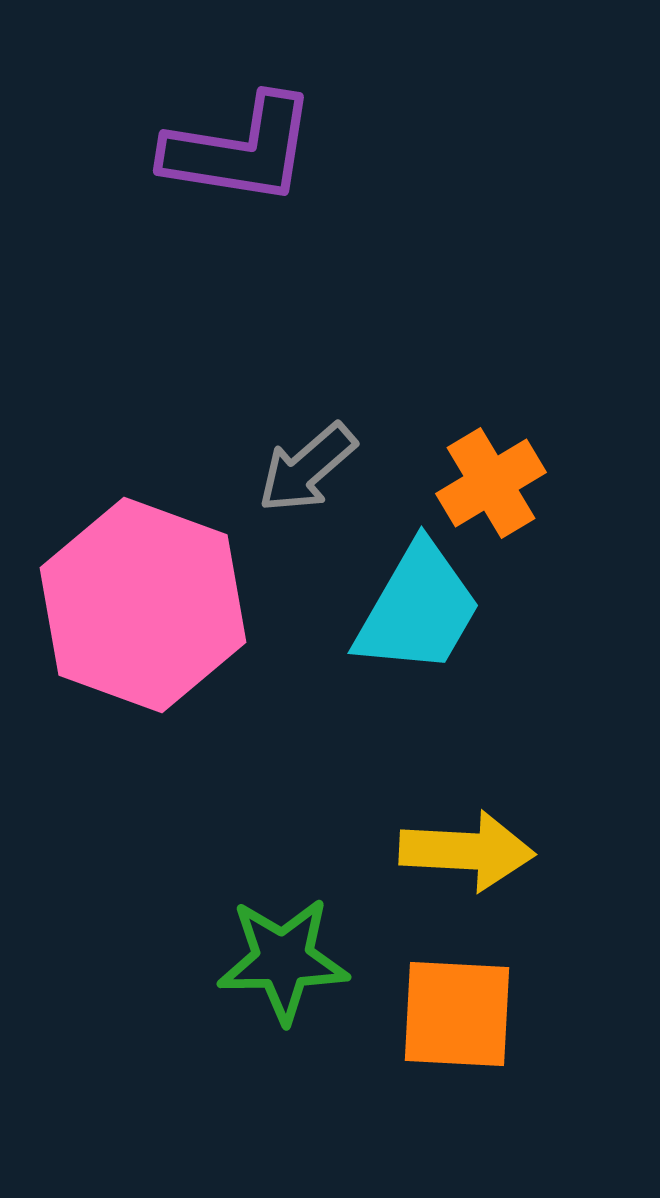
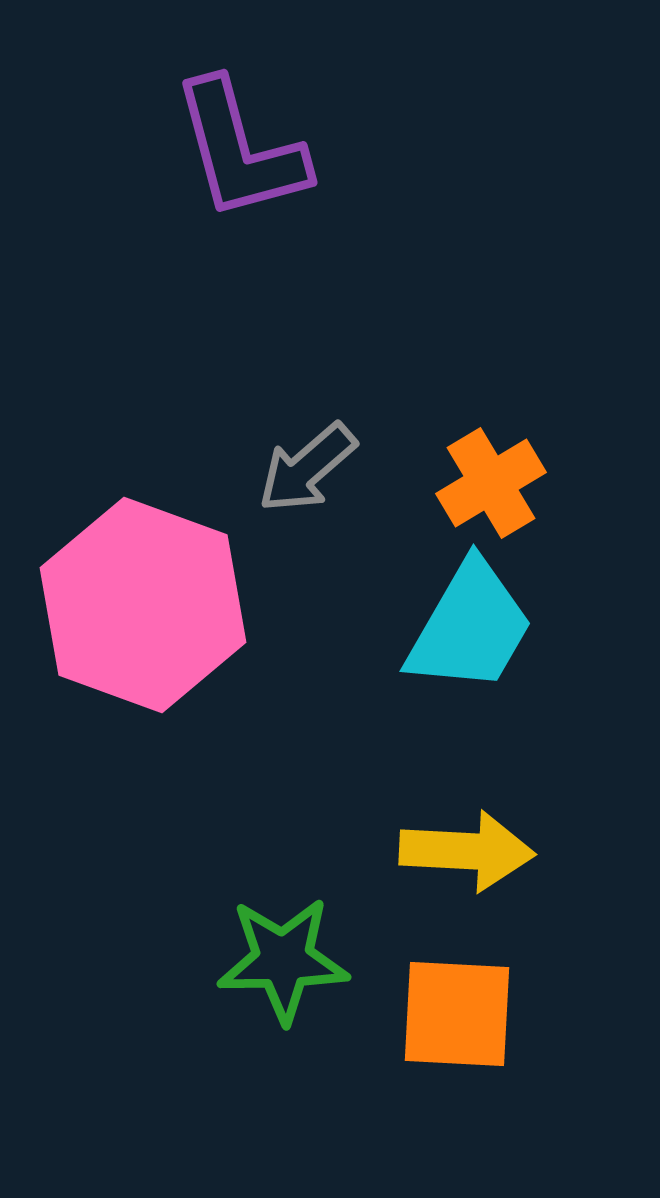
purple L-shape: rotated 66 degrees clockwise
cyan trapezoid: moved 52 px right, 18 px down
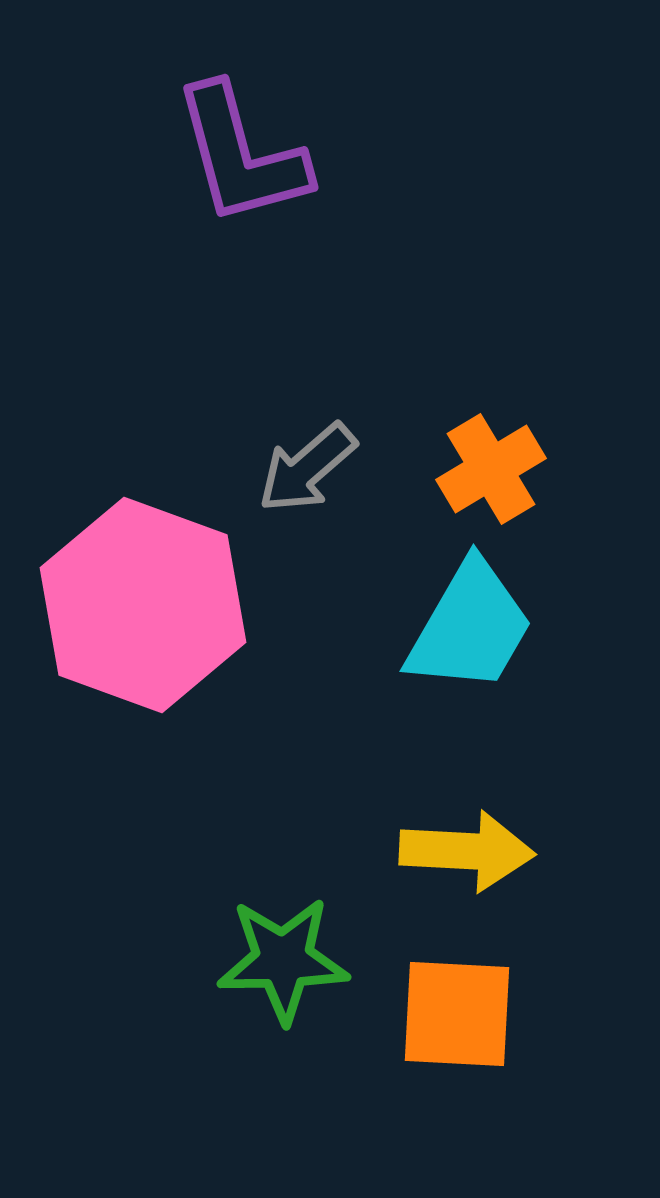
purple L-shape: moved 1 px right, 5 px down
orange cross: moved 14 px up
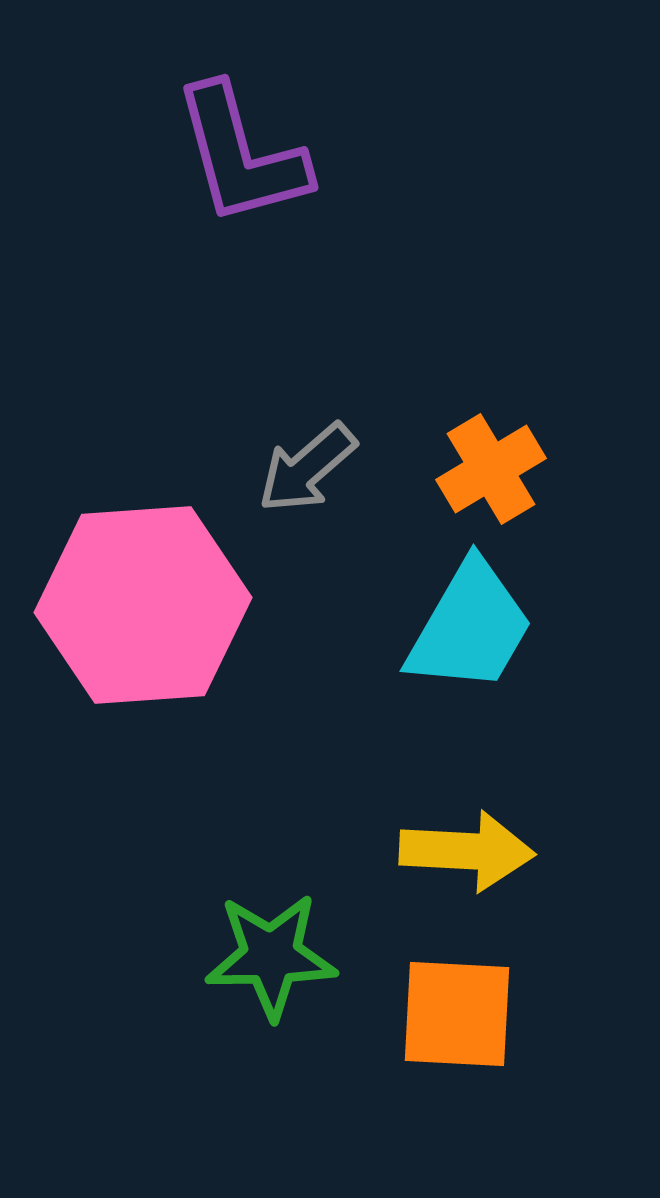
pink hexagon: rotated 24 degrees counterclockwise
green star: moved 12 px left, 4 px up
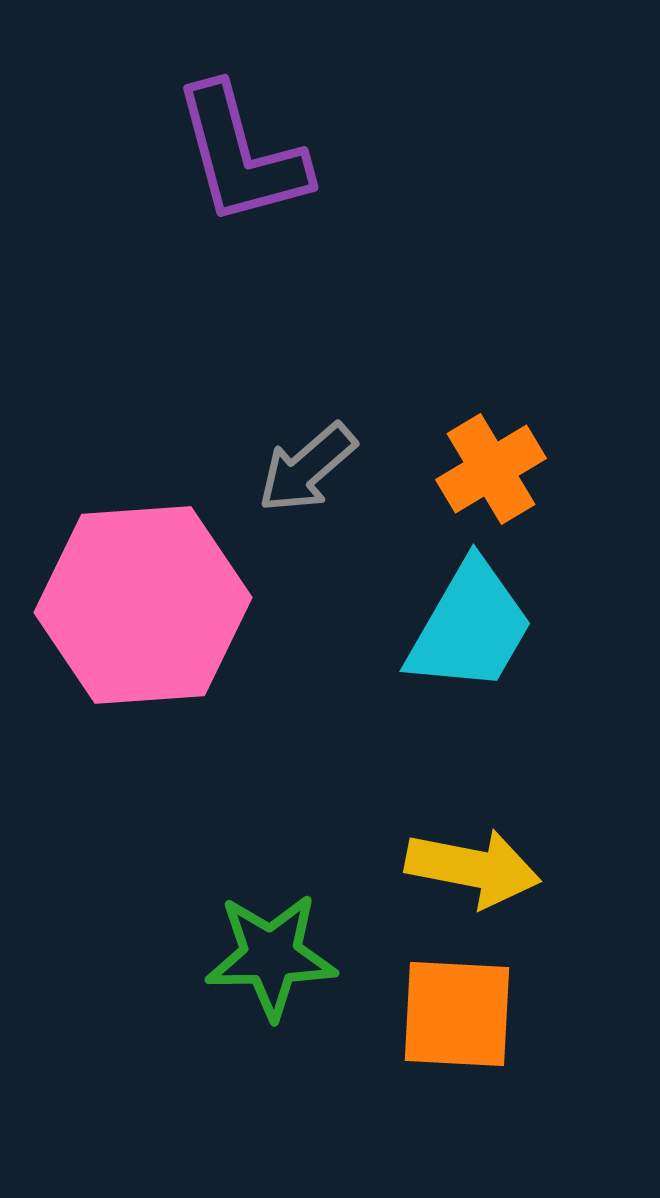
yellow arrow: moved 6 px right, 17 px down; rotated 8 degrees clockwise
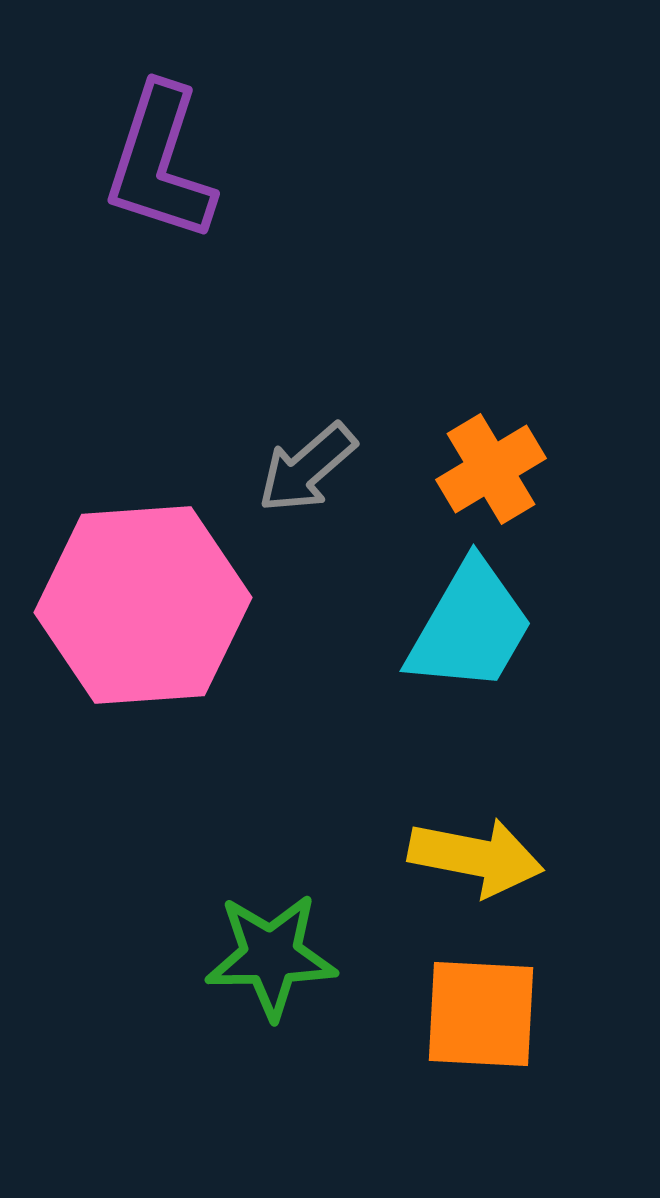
purple L-shape: moved 81 px left, 8 px down; rotated 33 degrees clockwise
yellow arrow: moved 3 px right, 11 px up
orange square: moved 24 px right
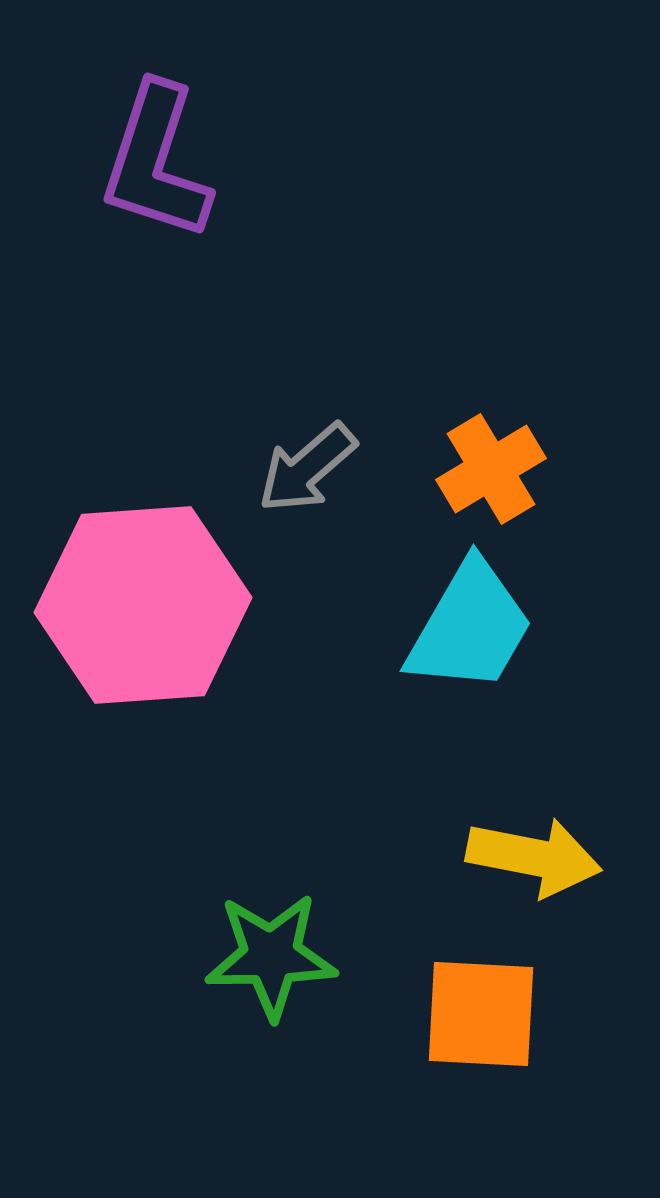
purple L-shape: moved 4 px left, 1 px up
yellow arrow: moved 58 px right
